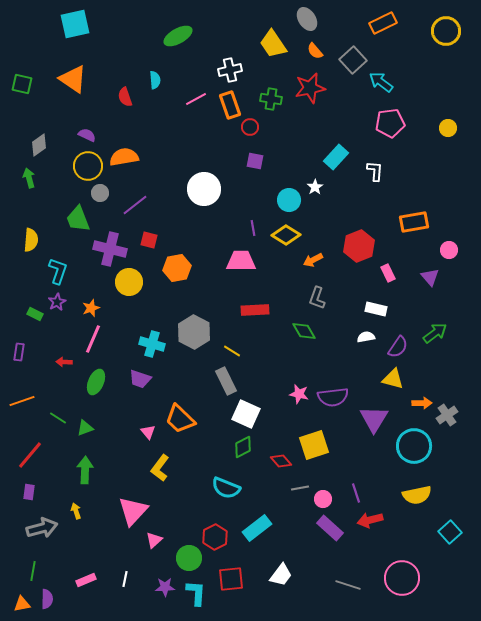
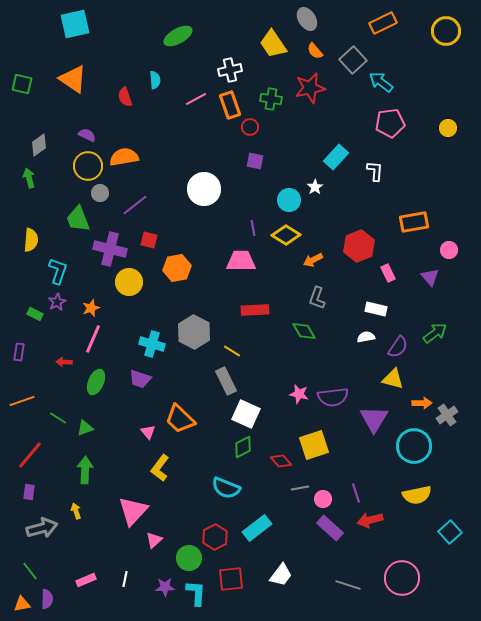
green line at (33, 571): moved 3 px left; rotated 48 degrees counterclockwise
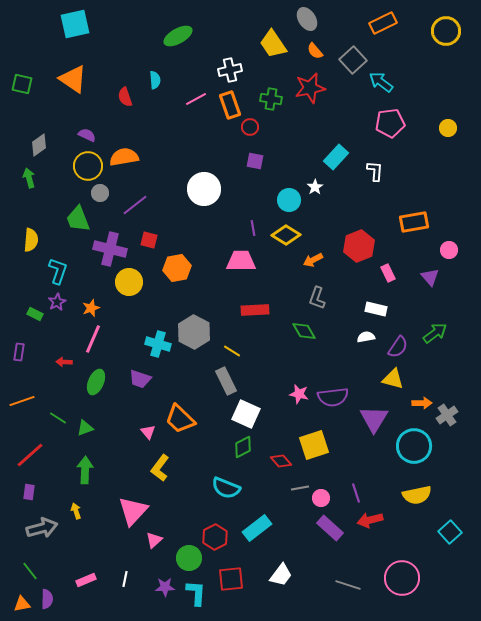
cyan cross at (152, 344): moved 6 px right
red line at (30, 455): rotated 8 degrees clockwise
pink circle at (323, 499): moved 2 px left, 1 px up
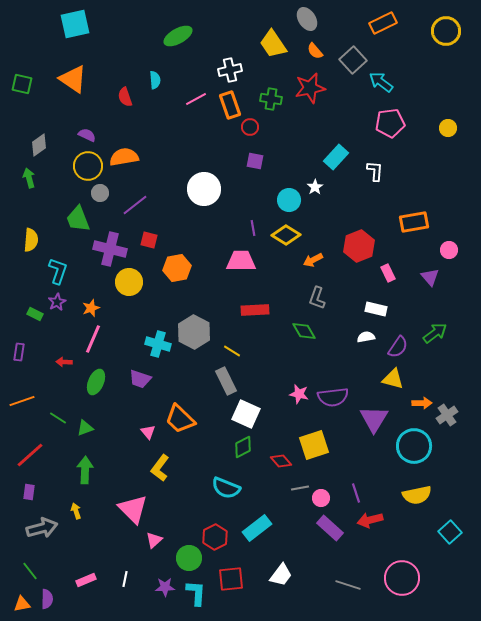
pink triangle at (133, 511): moved 2 px up; rotated 28 degrees counterclockwise
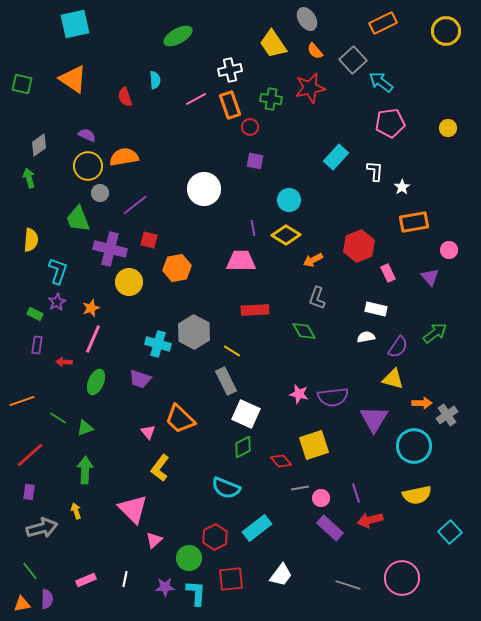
white star at (315, 187): moved 87 px right
purple rectangle at (19, 352): moved 18 px right, 7 px up
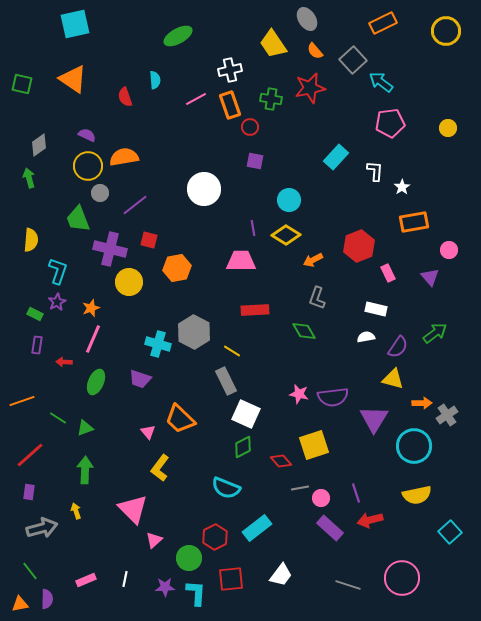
orange triangle at (22, 604): moved 2 px left
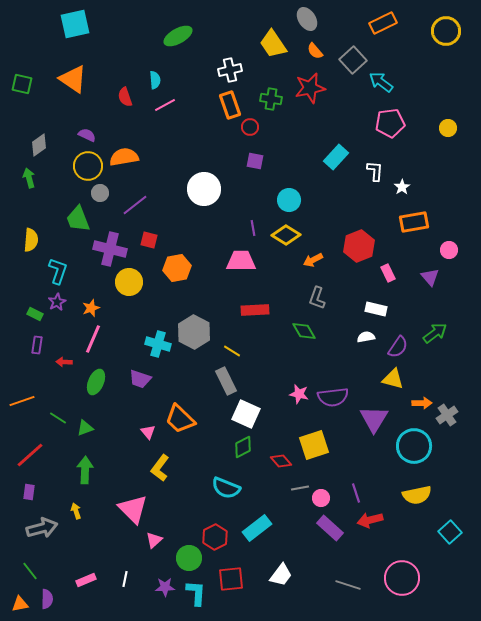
pink line at (196, 99): moved 31 px left, 6 px down
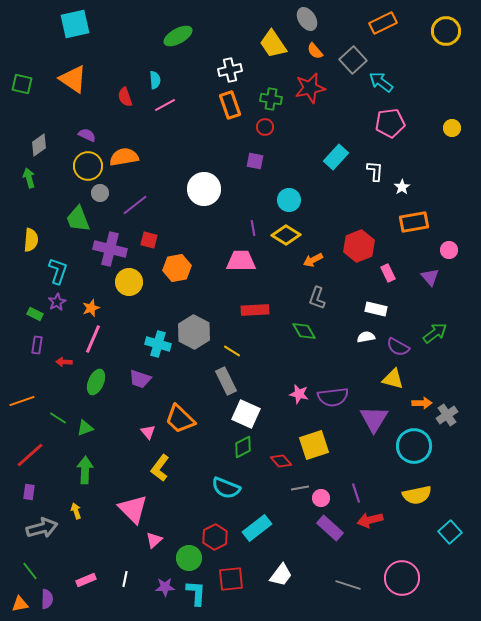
red circle at (250, 127): moved 15 px right
yellow circle at (448, 128): moved 4 px right
purple semicircle at (398, 347): rotated 85 degrees clockwise
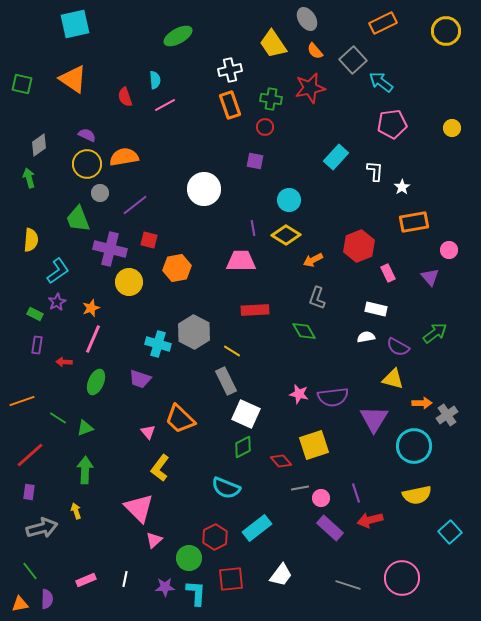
pink pentagon at (390, 123): moved 2 px right, 1 px down
yellow circle at (88, 166): moved 1 px left, 2 px up
cyan L-shape at (58, 271): rotated 36 degrees clockwise
pink triangle at (133, 509): moved 6 px right, 1 px up
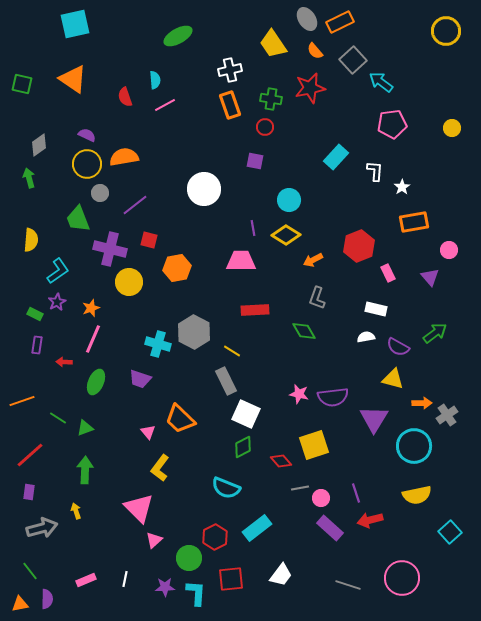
orange rectangle at (383, 23): moved 43 px left, 1 px up
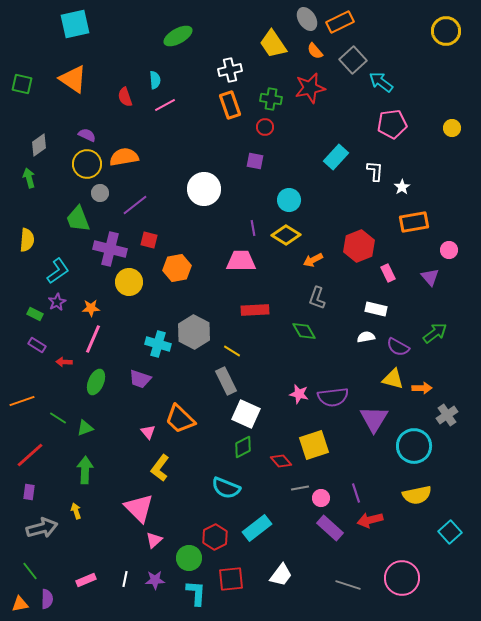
yellow semicircle at (31, 240): moved 4 px left
orange star at (91, 308): rotated 18 degrees clockwise
purple rectangle at (37, 345): rotated 66 degrees counterclockwise
orange arrow at (422, 403): moved 15 px up
purple star at (165, 587): moved 10 px left, 7 px up
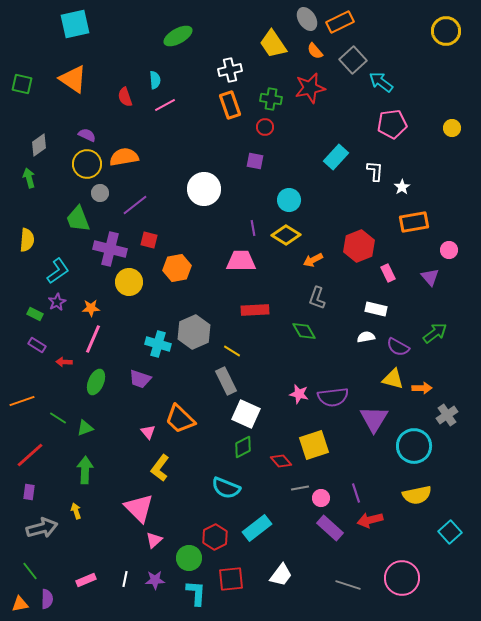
gray hexagon at (194, 332): rotated 8 degrees clockwise
